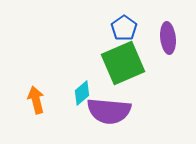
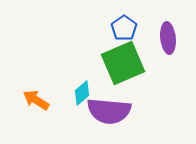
orange arrow: rotated 44 degrees counterclockwise
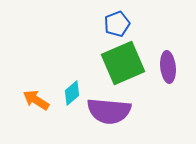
blue pentagon: moved 7 px left, 4 px up; rotated 15 degrees clockwise
purple ellipse: moved 29 px down
cyan diamond: moved 10 px left
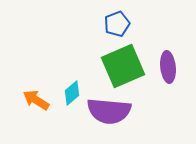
green square: moved 3 px down
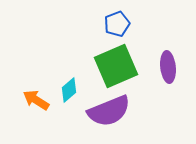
green square: moved 7 px left
cyan diamond: moved 3 px left, 3 px up
purple semicircle: rotated 27 degrees counterclockwise
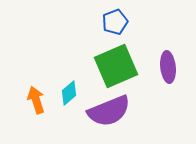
blue pentagon: moved 2 px left, 2 px up
cyan diamond: moved 3 px down
orange arrow: rotated 40 degrees clockwise
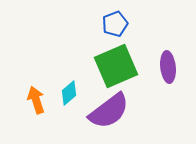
blue pentagon: moved 2 px down
purple semicircle: rotated 15 degrees counterclockwise
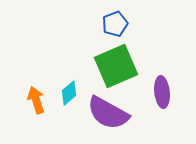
purple ellipse: moved 6 px left, 25 px down
purple semicircle: moved 1 px left, 2 px down; rotated 66 degrees clockwise
